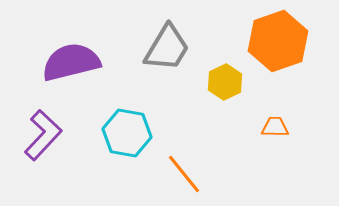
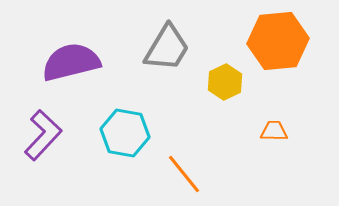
orange hexagon: rotated 14 degrees clockwise
orange trapezoid: moved 1 px left, 4 px down
cyan hexagon: moved 2 px left
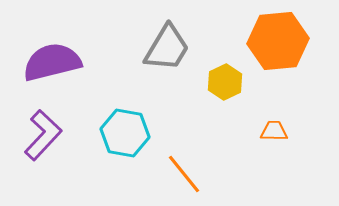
purple semicircle: moved 19 px left
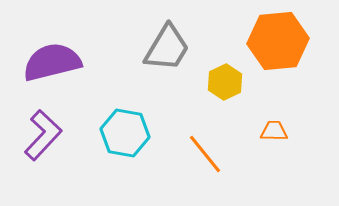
orange line: moved 21 px right, 20 px up
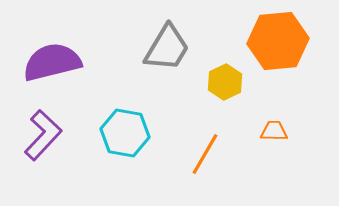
orange line: rotated 69 degrees clockwise
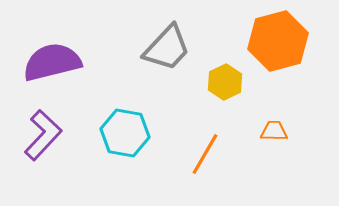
orange hexagon: rotated 10 degrees counterclockwise
gray trapezoid: rotated 12 degrees clockwise
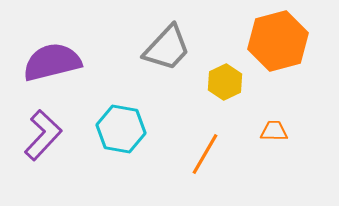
cyan hexagon: moved 4 px left, 4 px up
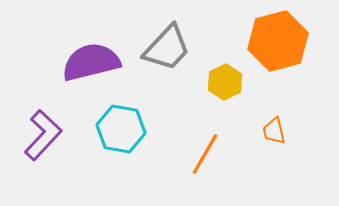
purple semicircle: moved 39 px right
orange trapezoid: rotated 104 degrees counterclockwise
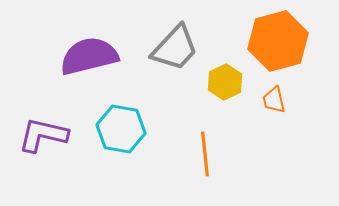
gray trapezoid: moved 8 px right
purple semicircle: moved 2 px left, 6 px up
orange trapezoid: moved 31 px up
purple L-shape: rotated 120 degrees counterclockwise
orange line: rotated 36 degrees counterclockwise
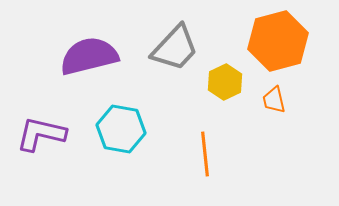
purple L-shape: moved 2 px left, 1 px up
